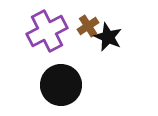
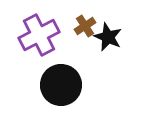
brown cross: moved 3 px left
purple cross: moved 8 px left, 4 px down
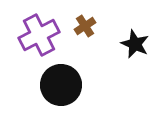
black star: moved 27 px right, 7 px down
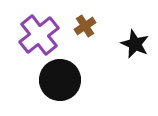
purple cross: rotated 12 degrees counterclockwise
black circle: moved 1 px left, 5 px up
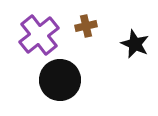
brown cross: moved 1 px right; rotated 20 degrees clockwise
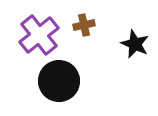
brown cross: moved 2 px left, 1 px up
black circle: moved 1 px left, 1 px down
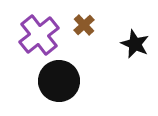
brown cross: rotated 30 degrees counterclockwise
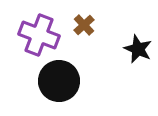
purple cross: rotated 30 degrees counterclockwise
black star: moved 3 px right, 5 px down
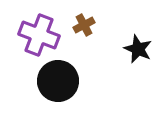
brown cross: rotated 15 degrees clockwise
black circle: moved 1 px left
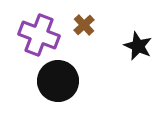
brown cross: rotated 15 degrees counterclockwise
black star: moved 3 px up
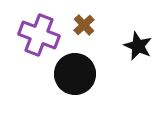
black circle: moved 17 px right, 7 px up
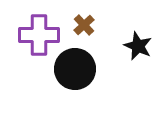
purple cross: rotated 21 degrees counterclockwise
black circle: moved 5 px up
